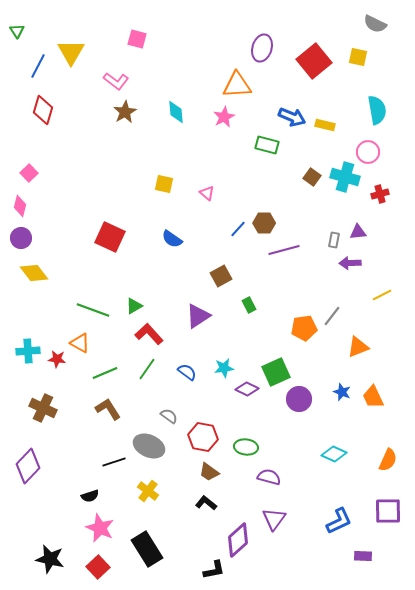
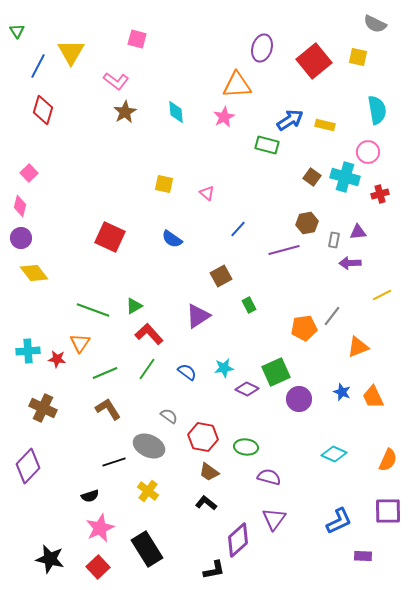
blue arrow at (292, 117): moved 2 px left, 3 px down; rotated 56 degrees counterclockwise
brown hexagon at (264, 223): moved 43 px right; rotated 10 degrees counterclockwise
orange triangle at (80, 343): rotated 35 degrees clockwise
pink star at (100, 528): rotated 24 degrees clockwise
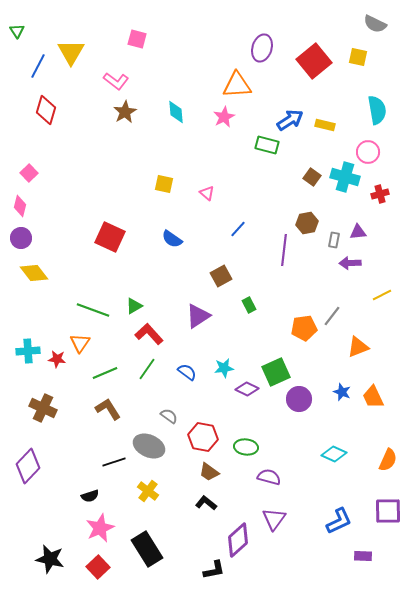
red diamond at (43, 110): moved 3 px right
purple line at (284, 250): rotated 68 degrees counterclockwise
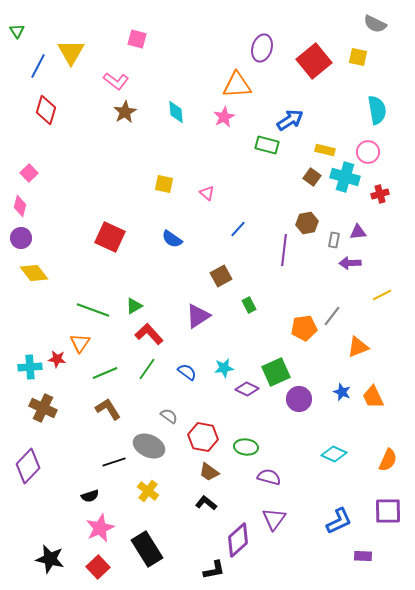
yellow rectangle at (325, 125): moved 25 px down
cyan cross at (28, 351): moved 2 px right, 16 px down
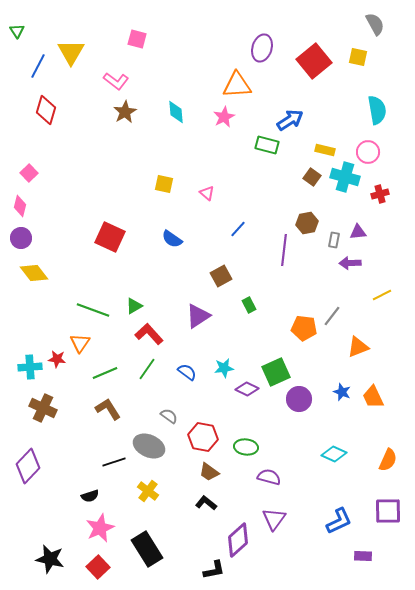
gray semicircle at (375, 24): rotated 145 degrees counterclockwise
orange pentagon at (304, 328): rotated 15 degrees clockwise
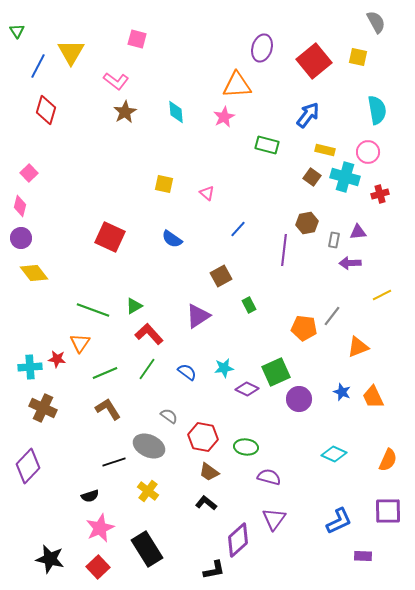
gray semicircle at (375, 24): moved 1 px right, 2 px up
blue arrow at (290, 120): moved 18 px right, 5 px up; rotated 20 degrees counterclockwise
